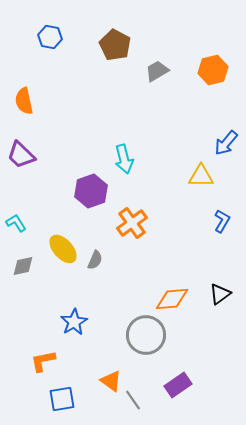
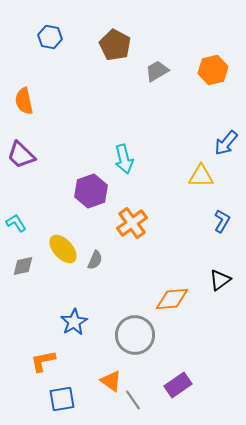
black triangle: moved 14 px up
gray circle: moved 11 px left
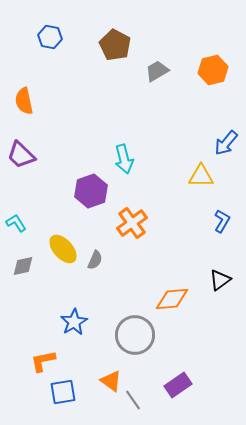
blue square: moved 1 px right, 7 px up
